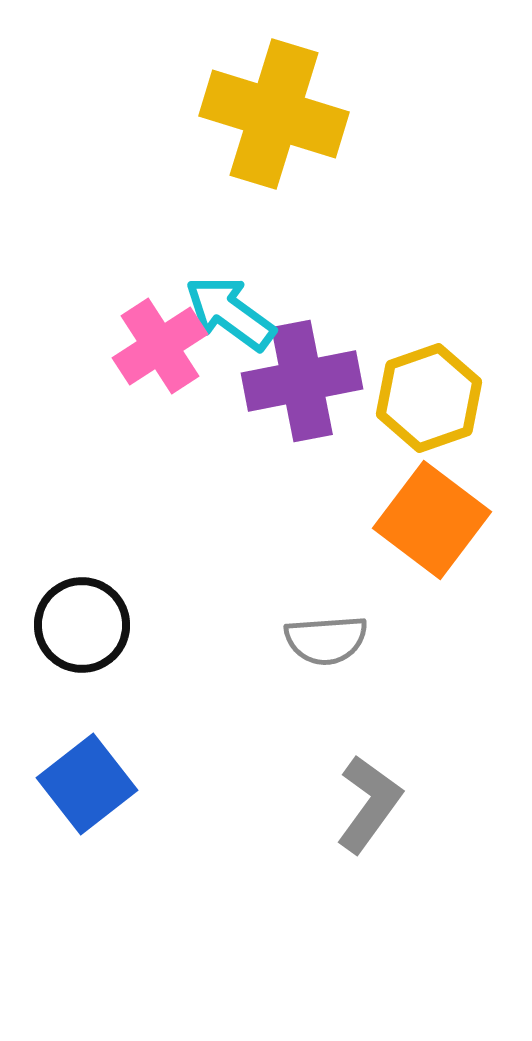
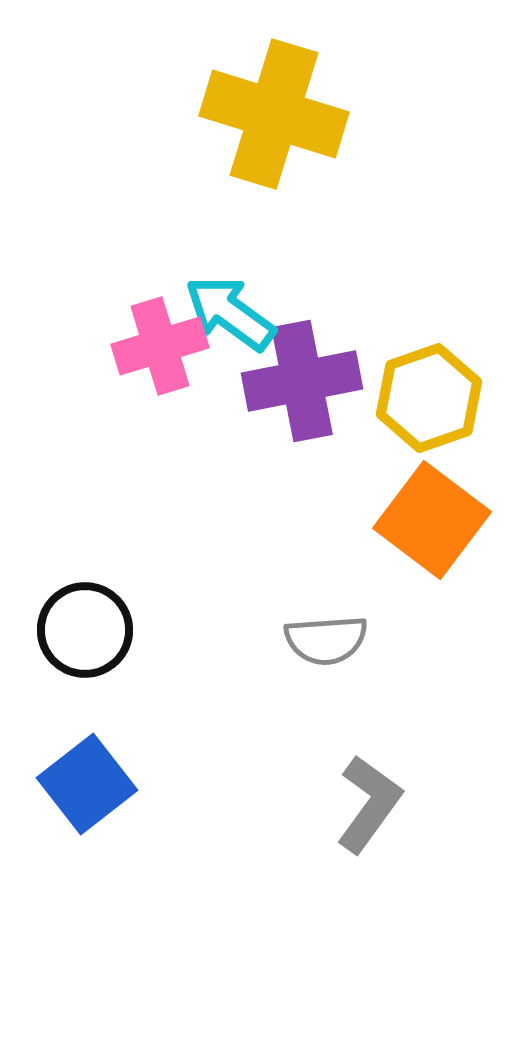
pink cross: rotated 16 degrees clockwise
black circle: moved 3 px right, 5 px down
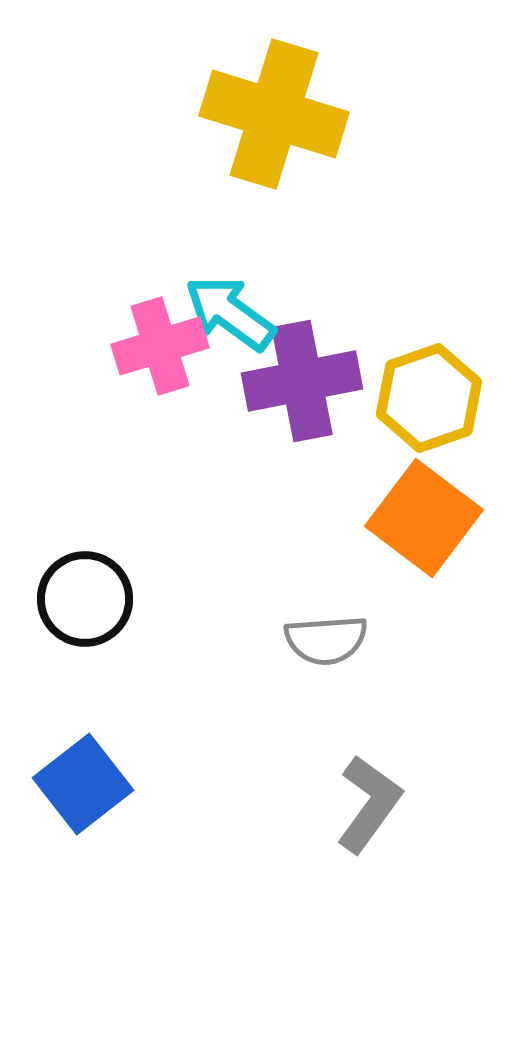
orange square: moved 8 px left, 2 px up
black circle: moved 31 px up
blue square: moved 4 px left
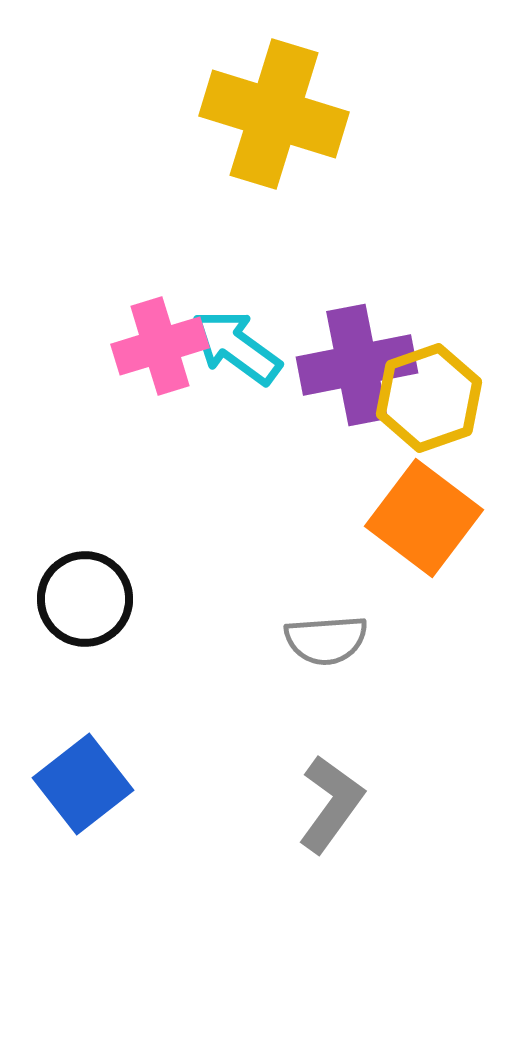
cyan arrow: moved 6 px right, 34 px down
purple cross: moved 55 px right, 16 px up
gray L-shape: moved 38 px left
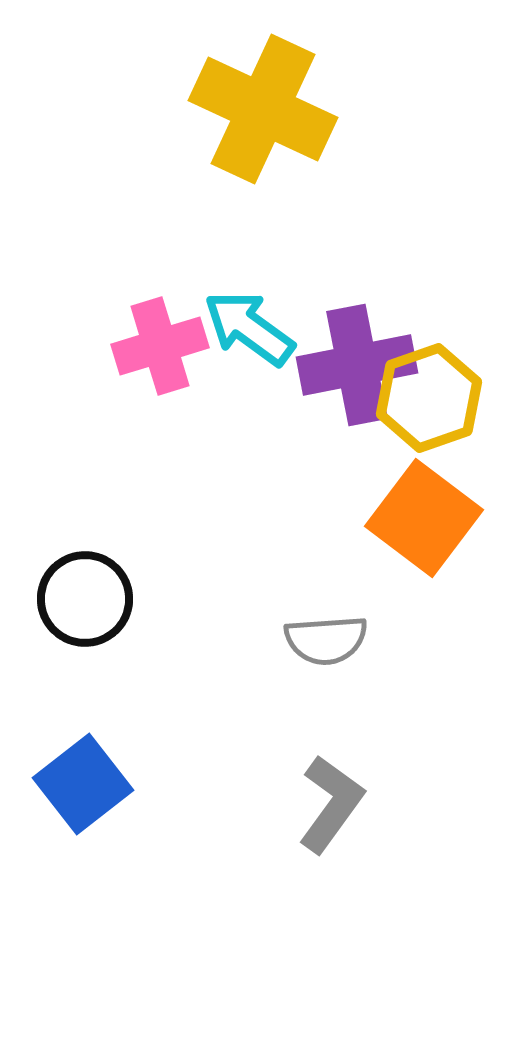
yellow cross: moved 11 px left, 5 px up; rotated 8 degrees clockwise
cyan arrow: moved 13 px right, 19 px up
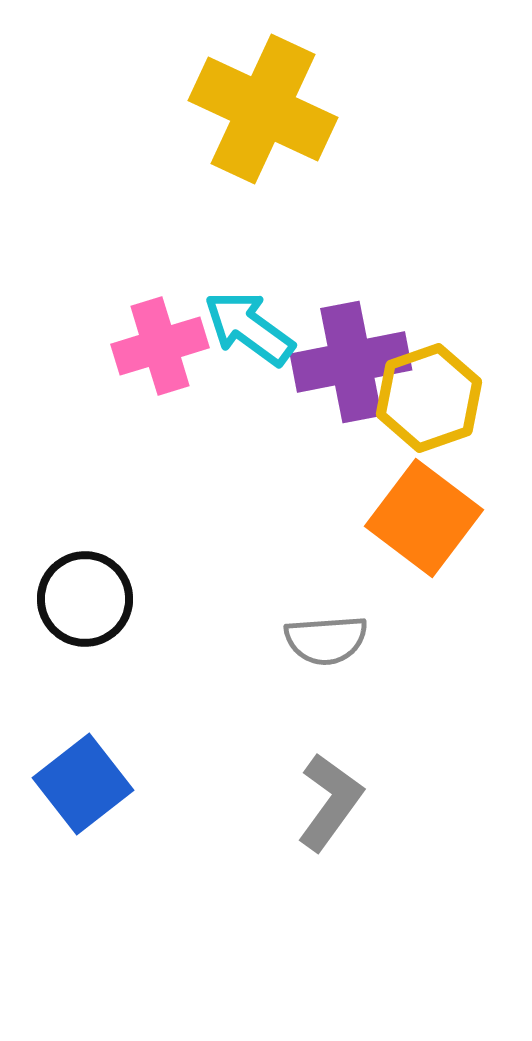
purple cross: moved 6 px left, 3 px up
gray L-shape: moved 1 px left, 2 px up
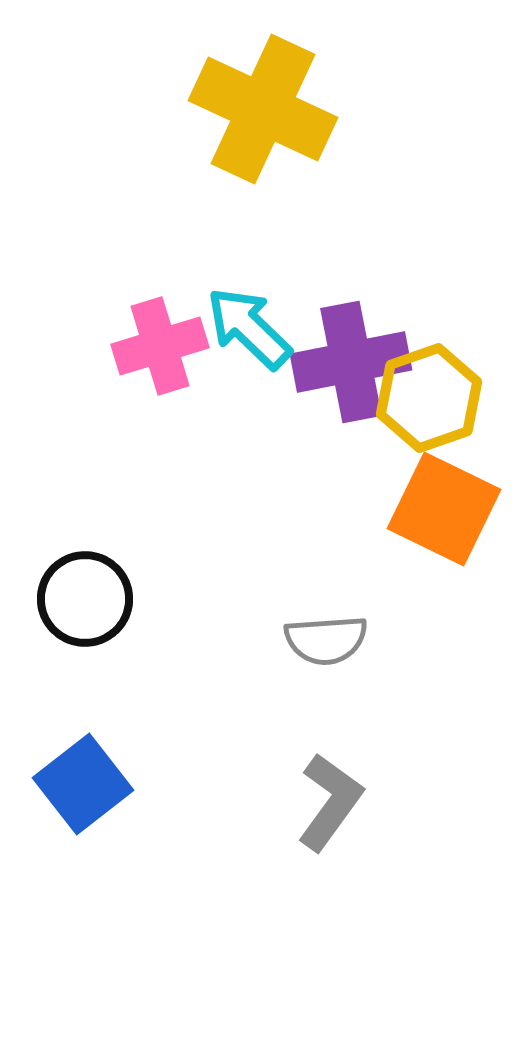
cyan arrow: rotated 8 degrees clockwise
orange square: moved 20 px right, 9 px up; rotated 11 degrees counterclockwise
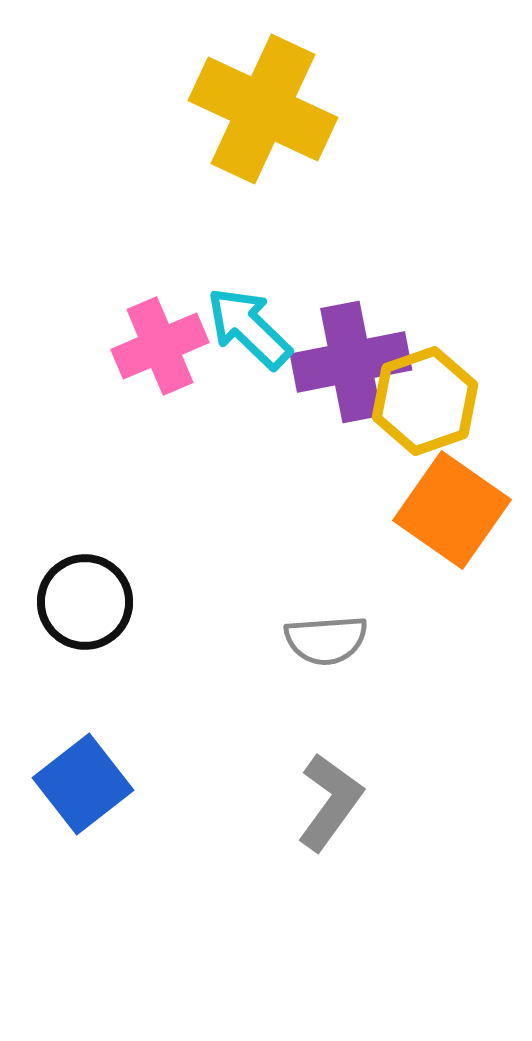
pink cross: rotated 6 degrees counterclockwise
yellow hexagon: moved 4 px left, 3 px down
orange square: moved 8 px right, 1 px down; rotated 9 degrees clockwise
black circle: moved 3 px down
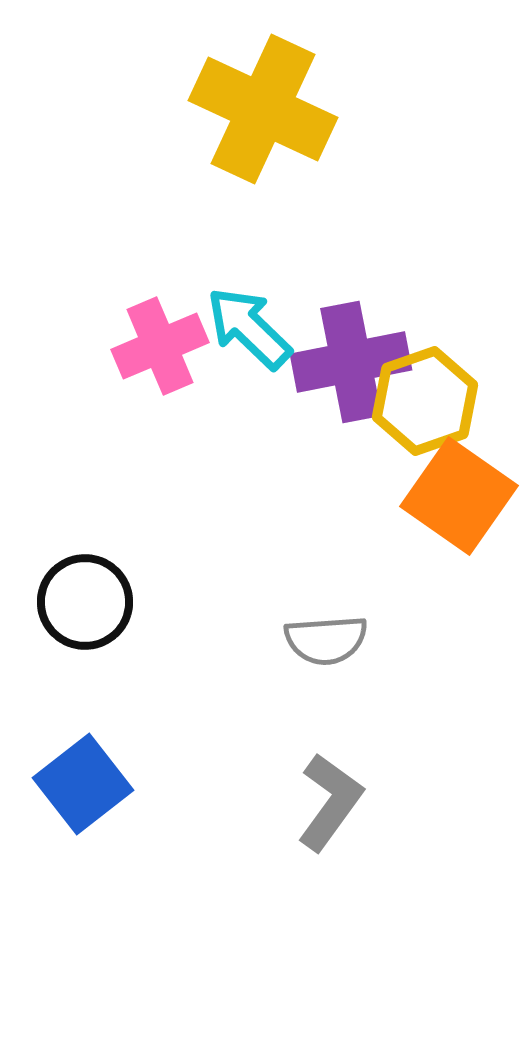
orange square: moved 7 px right, 14 px up
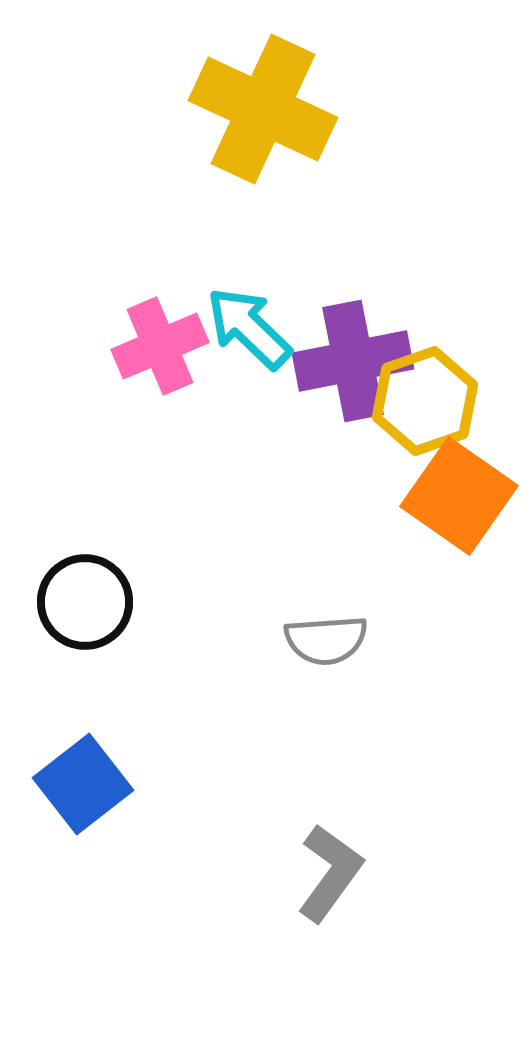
purple cross: moved 2 px right, 1 px up
gray L-shape: moved 71 px down
